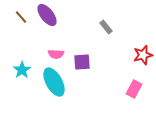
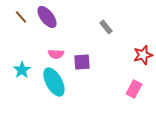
purple ellipse: moved 2 px down
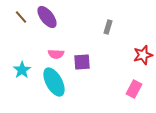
gray rectangle: moved 2 px right; rotated 56 degrees clockwise
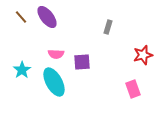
pink rectangle: moved 1 px left; rotated 48 degrees counterclockwise
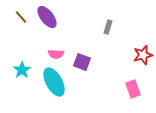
purple square: rotated 24 degrees clockwise
